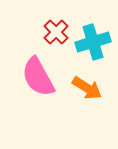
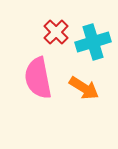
pink semicircle: moved 1 px down; rotated 18 degrees clockwise
orange arrow: moved 3 px left
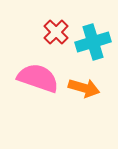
pink semicircle: rotated 120 degrees clockwise
orange arrow: rotated 16 degrees counterclockwise
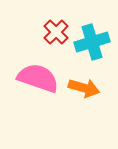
cyan cross: moved 1 px left
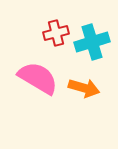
red cross: moved 1 px down; rotated 30 degrees clockwise
pink semicircle: rotated 12 degrees clockwise
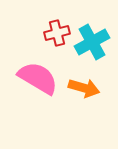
red cross: moved 1 px right
cyan cross: rotated 12 degrees counterclockwise
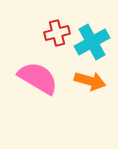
orange arrow: moved 6 px right, 7 px up
